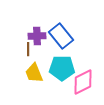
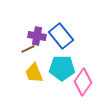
purple cross: rotated 12 degrees clockwise
brown line: rotated 64 degrees clockwise
pink diamond: rotated 28 degrees counterclockwise
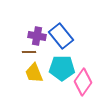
brown line: moved 1 px right, 3 px down; rotated 24 degrees clockwise
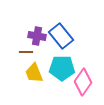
brown line: moved 3 px left
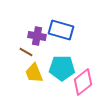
blue rectangle: moved 6 px up; rotated 35 degrees counterclockwise
brown line: rotated 32 degrees clockwise
pink diamond: rotated 16 degrees clockwise
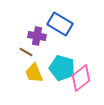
blue rectangle: moved 1 px left, 6 px up; rotated 15 degrees clockwise
cyan pentagon: rotated 15 degrees clockwise
pink diamond: moved 2 px left, 4 px up
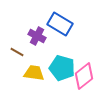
purple cross: rotated 18 degrees clockwise
brown line: moved 9 px left
yellow trapezoid: rotated 120 degrees clockwise
pink diamond: moved 3 px right, 2 px up
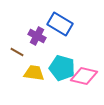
pink diamond: rotated 52 degrees clockwise
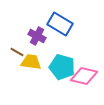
cyan pentagon: moved 1 px up
yellow trapezoid: moved 3 px left, 11 px up
